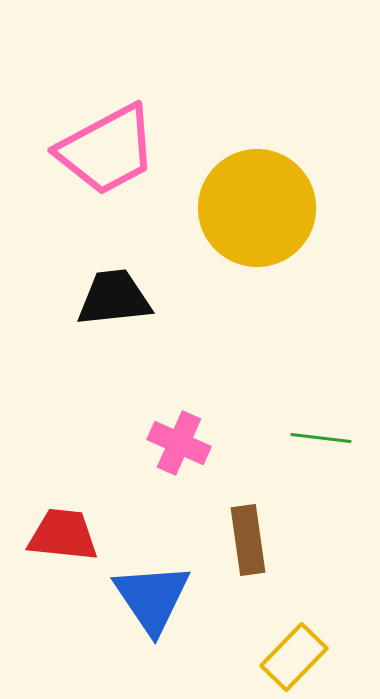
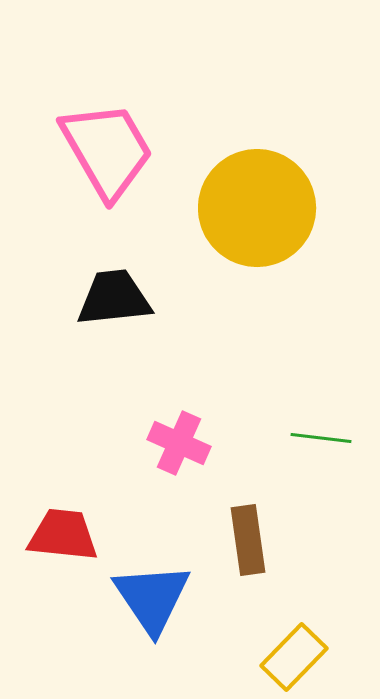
pink trapezoid: rotated 92 degrees counterclockwise
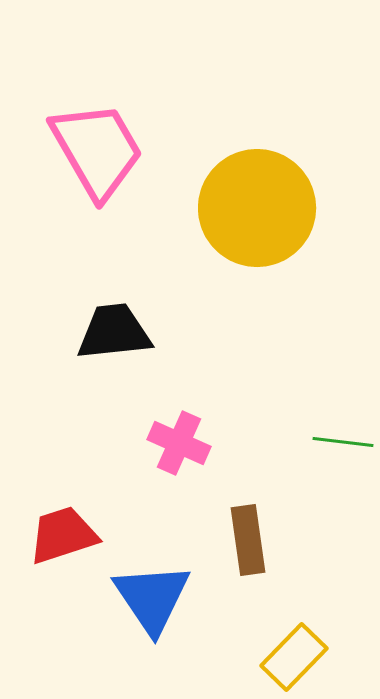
pink trapezoid: moved 10 px left
black trapezoid: moved 34 px down
green line: moved 22 px right, 4 px down
red trapezoid: rotated 24 degrees counterclockwise
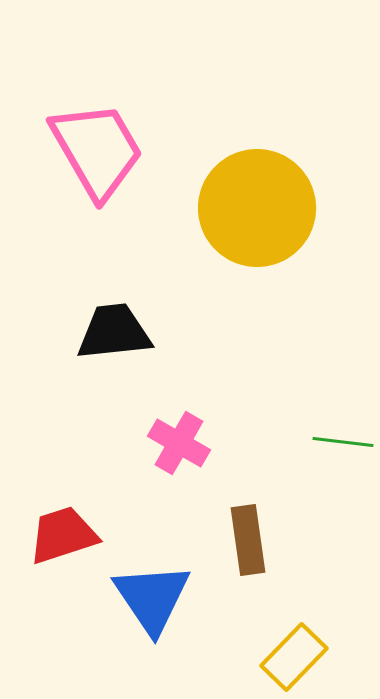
pink cross: rotated 6 degrees clockwise
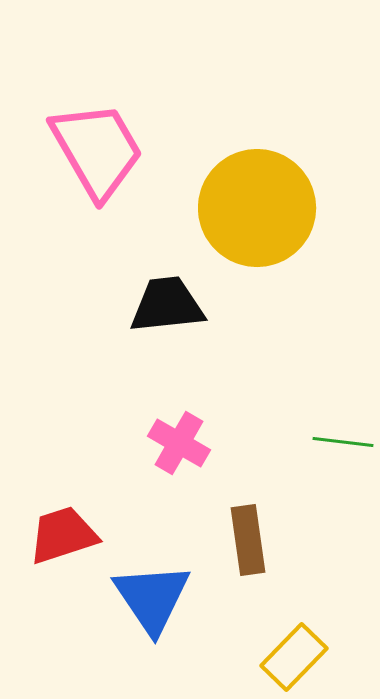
black trapezoid: moved 53 px right, 27 px up
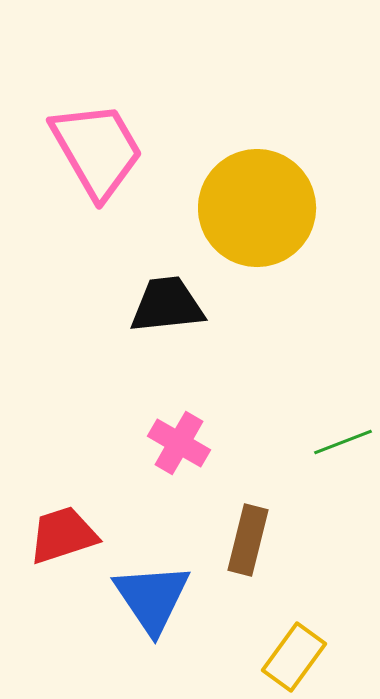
green line: rotated 28 degrees counterclockwise
brown rectangle: rotated 22 degrees clockwise
yellow rectangle: rotated 8 degrees counterclockwise
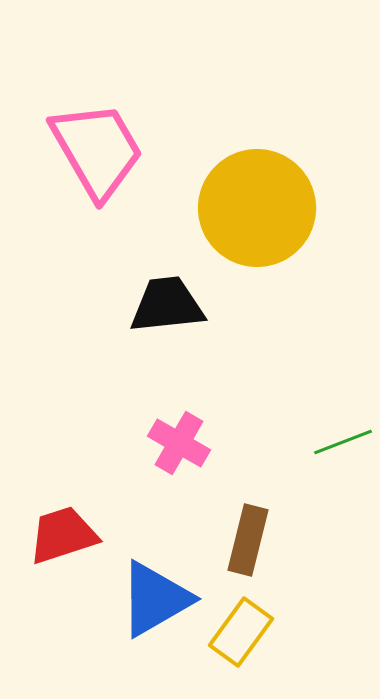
blue triangle: moved 3 px right, 1 px down; rotated 34 degrees clockwise
yellow rectangle: moved 53 px left, 25 px up
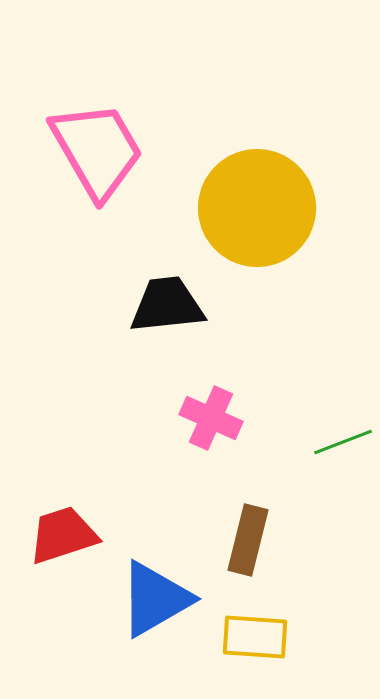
pink cross: moved 32 px right, 25 px up; rotated 6 degrees counterclockwise
yellow rectangle: moved 14 px right, 5 px down; rotated 58 degrees clockwise
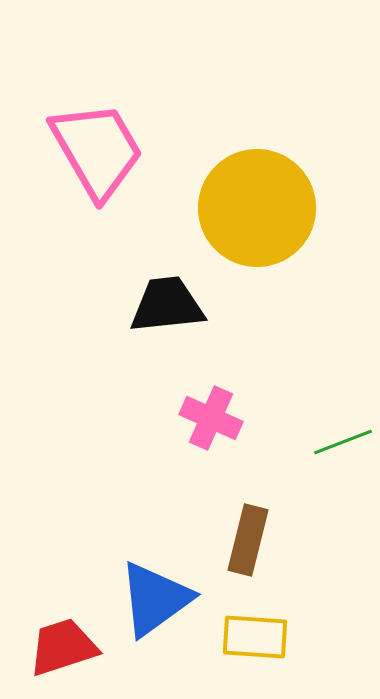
red trapezoid: moved 112 px down
blue triangle: rotated 6 degrees counterclockwise
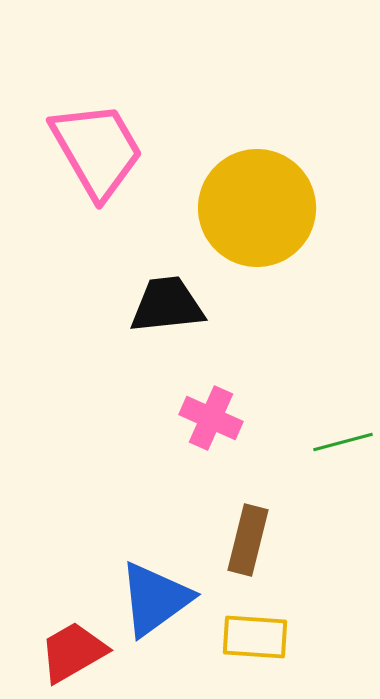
green line: rotated 6 degrees clockwise
red trapezoid: moved 10 px right, 5 px down; rotated 12 degrees counterclockwise
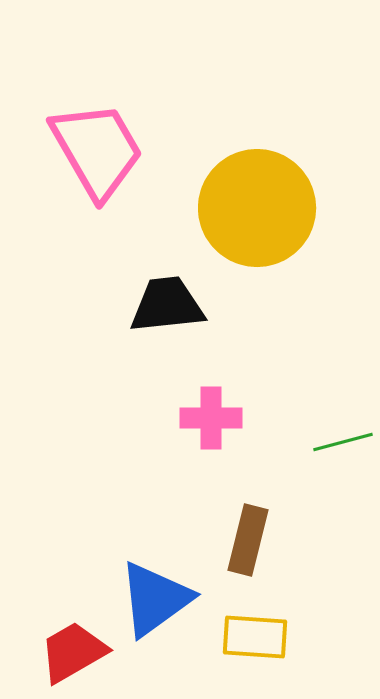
pink cross: rotated 24 degrees counterclockwise
